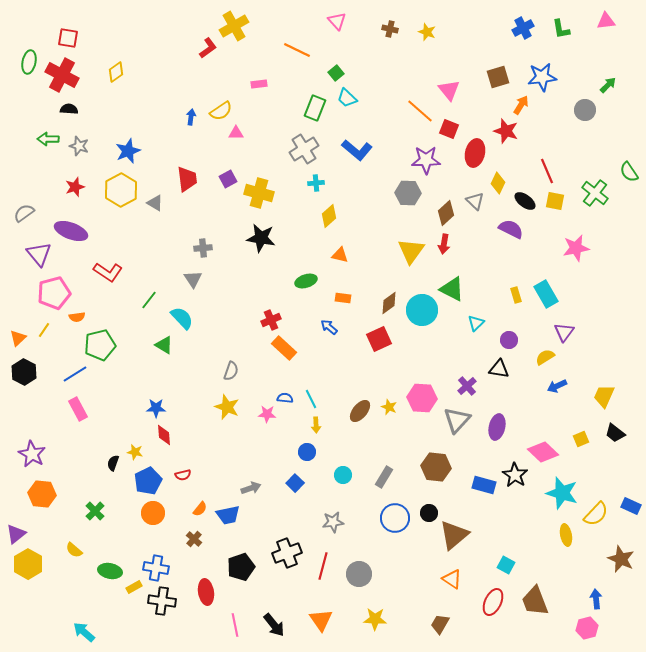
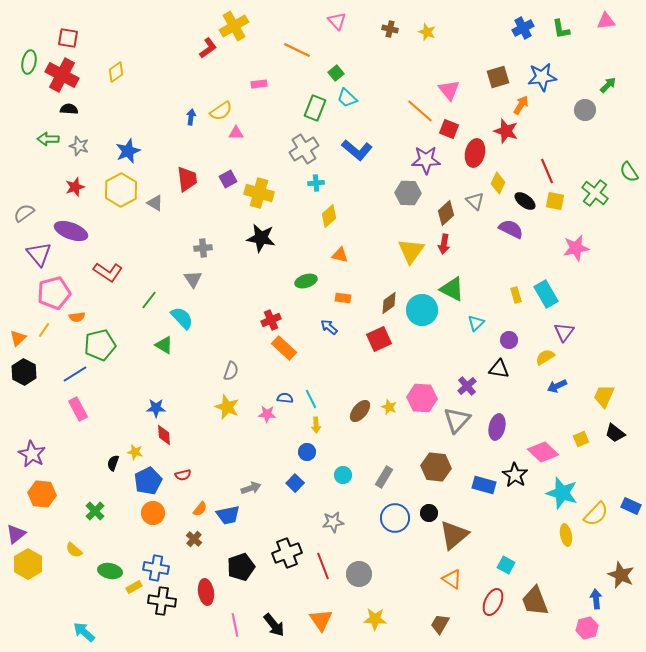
brown star at (621, 559): moved 16 px down
red line at (323, 566): rotated 36 degrees counterclockwise
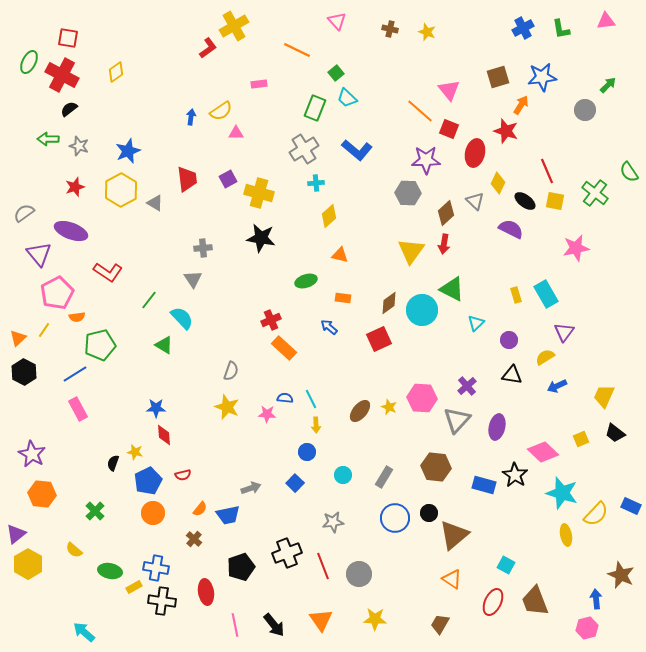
green ellipse at (29, 62): rotated 15 degrees clockwise
black semicircle at (69, 109): rotated 42 degrees counterclockwise
pink pentagon at (54, 293): moved 3 px right; rotated 12 degrees counterclockwise
black triangle at (499, 369): moved 13 px right, 6 px down
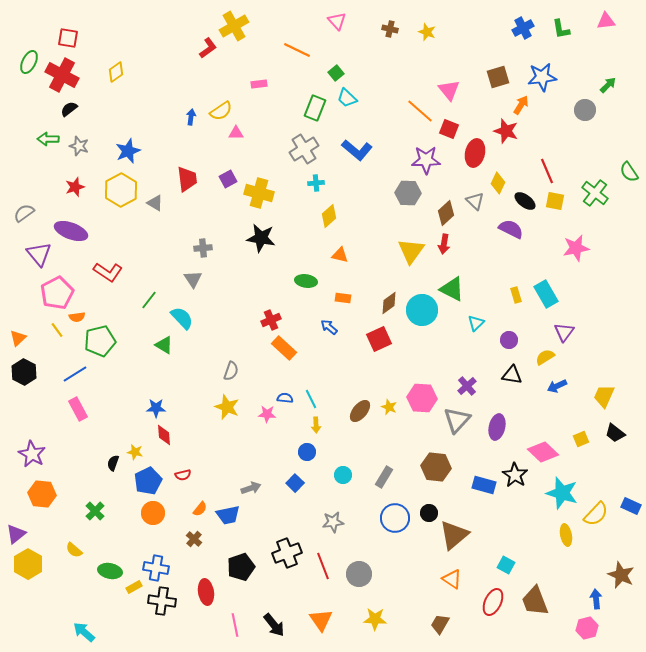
green ellipse at (306, 281): rotated 25 degrees clockwise
yellow line at (44, 330): moved 13 px right; rotated 70 degrees counterclockwise
green pentagon at (100, 345): moved 4 px up
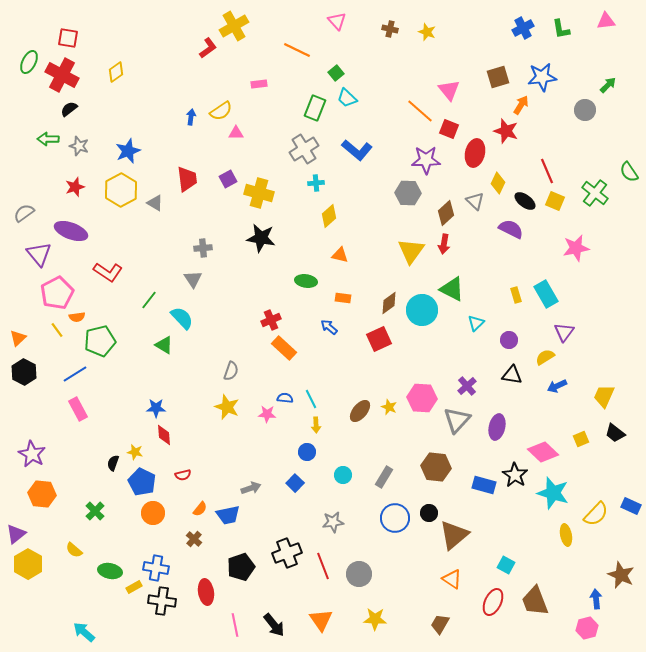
yellow square at (555, 201): rotated 12 degrees clockwise
blue pentagon at (148, 481): moved 6 px left, 1 px down; rotated 20 degrees counterclockwise
cyan star at (562, 493): moved 9 px left
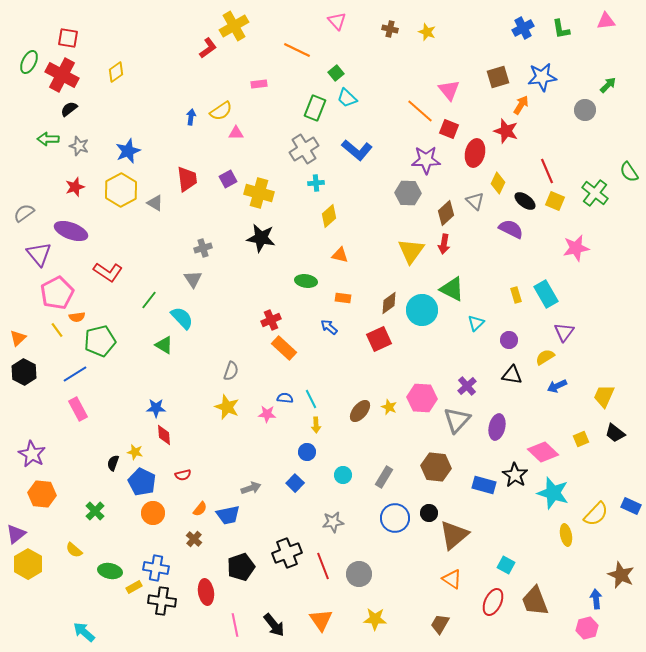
gray cross at (203, 248): rotated 12 degrees counterclockwise
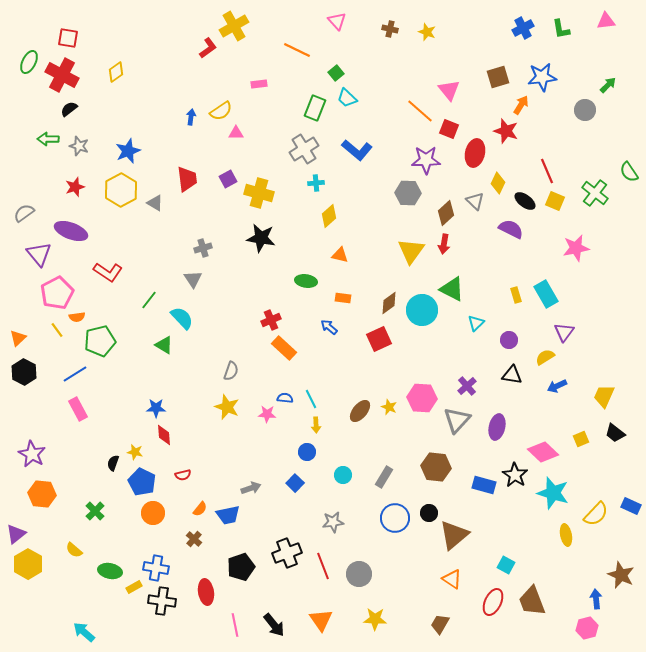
brown trapezoid at (535, 601): moved 3 px left
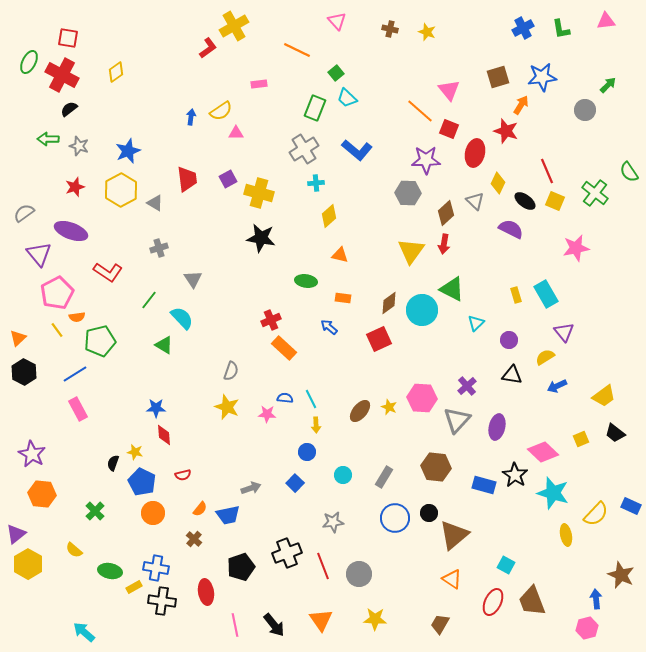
gray cross at (203, 248): moved 44 px left
purple triangle at (564, 332): rotated 15 degrees counterclockwise
yellow trapezoid at (604, 396): rotated 150 degrees counterclockwise
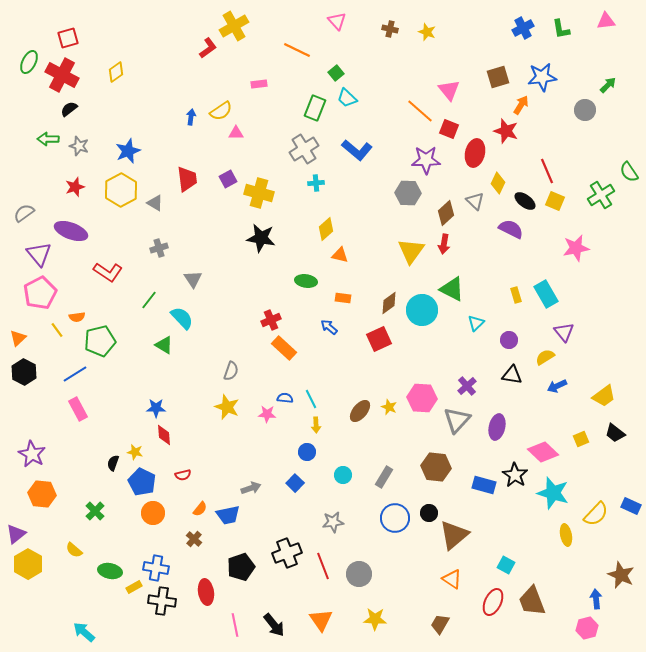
red square at (68, 38): rotated 25 degrees counterclockwise
green cross at (595, 193): moved 6 px right, 2 px down; rotated 20 degrees clockwise
yellow diamond at (329, 216): moved 3 px left, 13 px down
pink pentagon at (57, 293): moved 17 px left
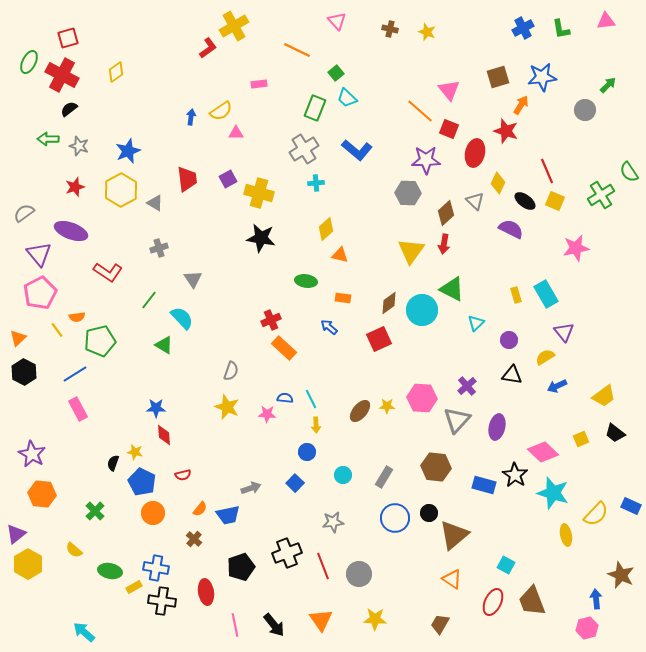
yellow star at (389, 407): moved 2 px left, 1 px up; rotated 21 degrees counterclockwise
